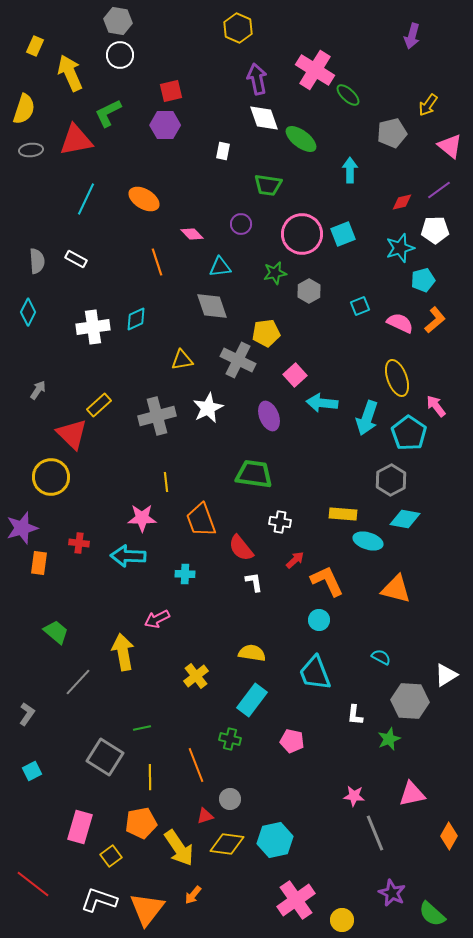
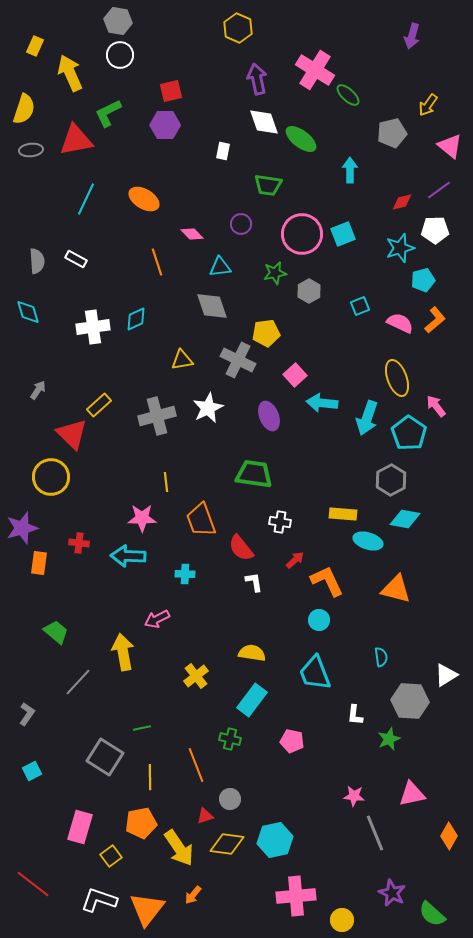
white diamond at (264, 118): moved 4 px down
cyan diamond at (28, 312): rotated 44 degrees counterclockwise
cyan semicircle at (381, 657): rotated 54 degrees clockwise
pink cross at (296, 900): moved 4 px up; rotated 30 degrees clockwise
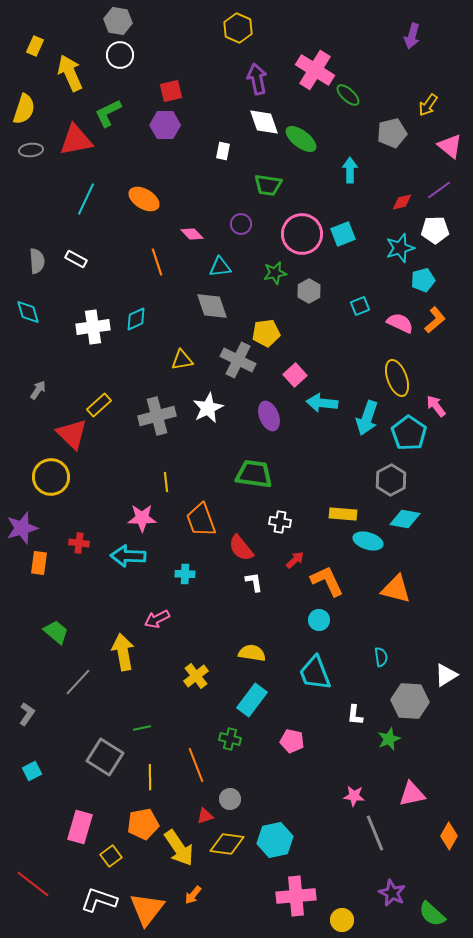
orange pentagon at (141, 823): moved 2 px right, 1 px down
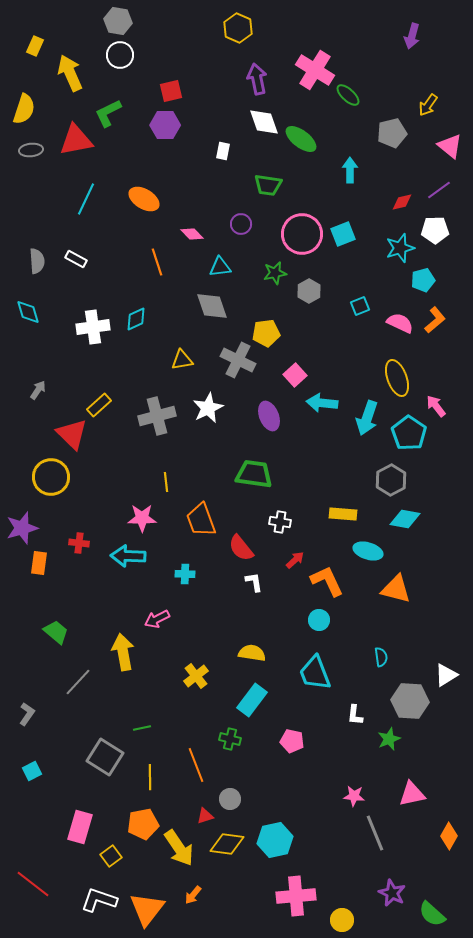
cyan ellipse at (368, 541): moved 10 px down
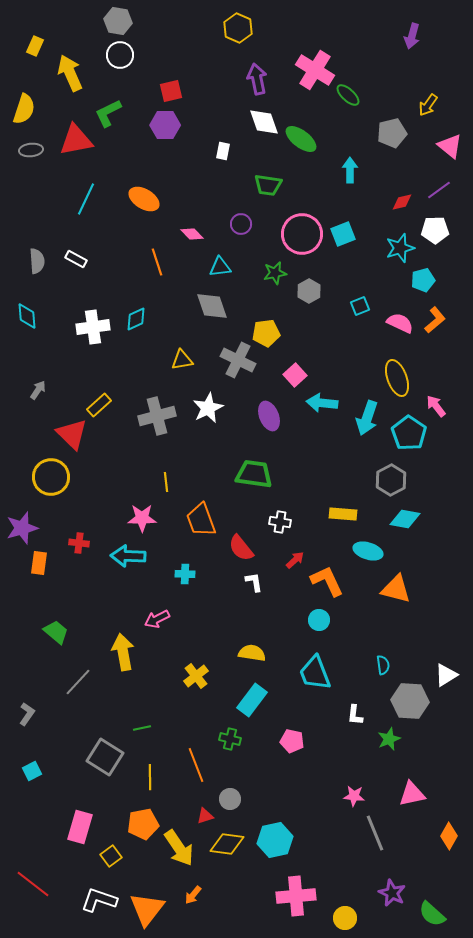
cyan diamond at (28, 312): moved 1 px left, 4 px down; rotated 12 degrees clockwise
cyan semicircle at (381, 657): moved 2 px right, 8 px down
yellow circle at (342, 920): moved 3 px right, 2 px up
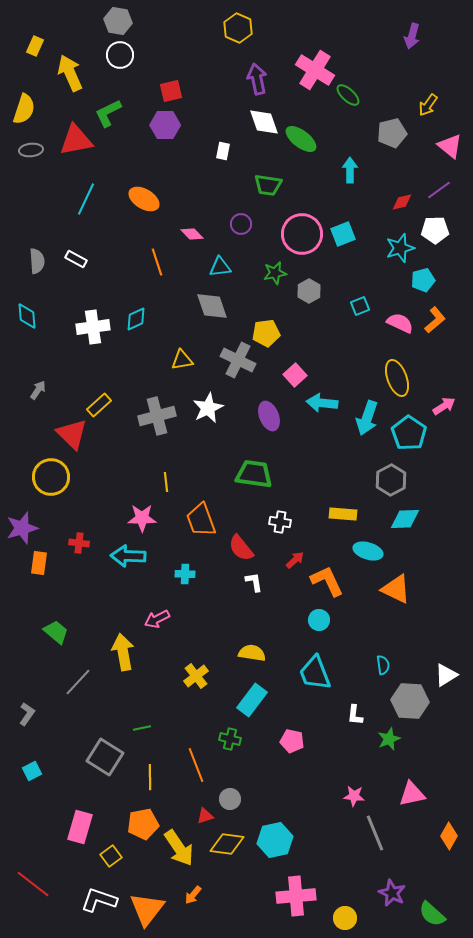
pink arrow at (436, 406): moved 8 px right; rotated 95 degrees clockwise
cyan diamond at (405, 519): rotated 12 degrees counterclockwise
orange triangle at (396, 589): rotated 12 degrees clockwise
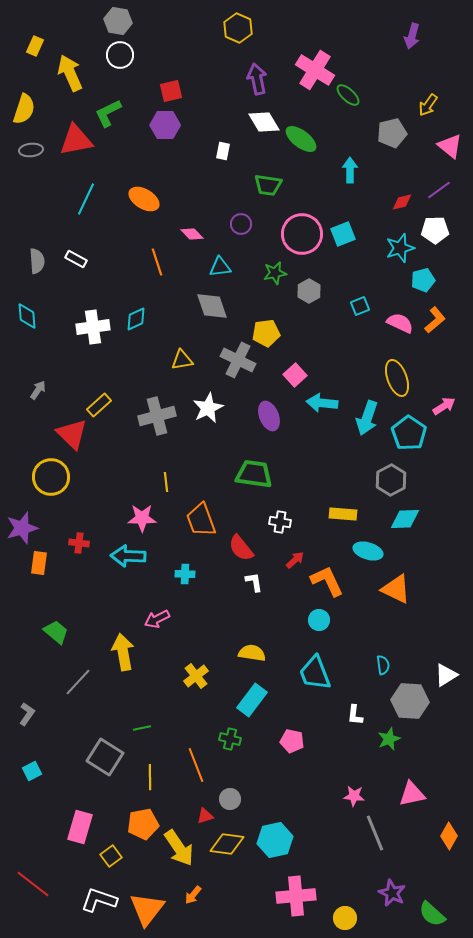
white diamond at (264, 122): rotated 12 degrees counterclockwise
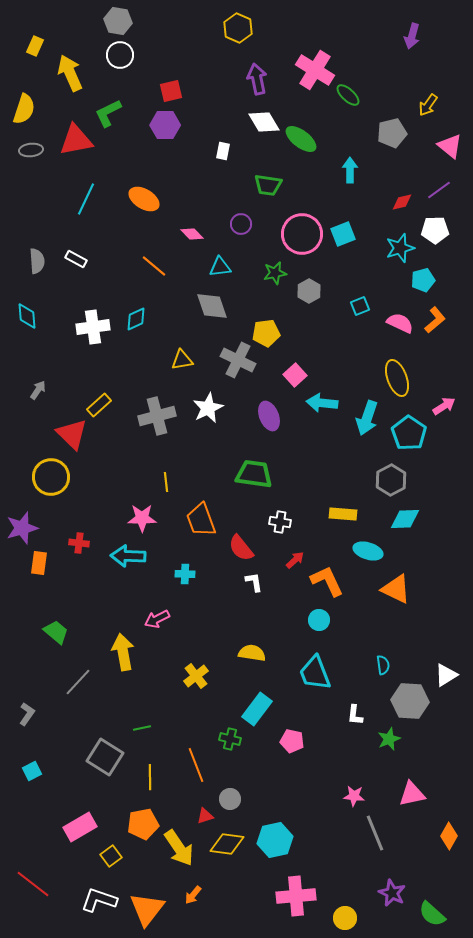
orange line at (157, 262): moved 3 px left, 4 px down; rotated 32 degrees counterclockwise
cyan rectangle at (252, 700): moved 5 px right, 9 px down
pink rectangle at (80, 827): rotated 44 degrees clockwise
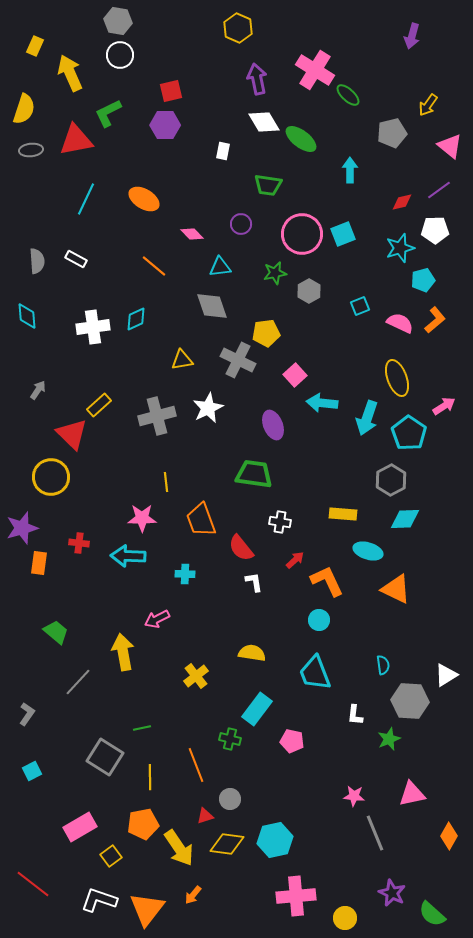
purple ellipse at (269, 416): moved 4 px right, 9 px down
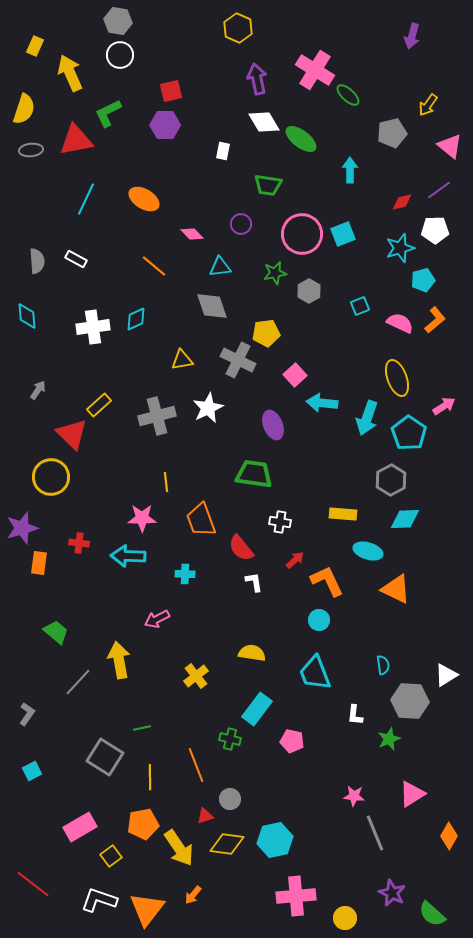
yellow arrow at (123, 652): moved 4 px left, 8 px down
pink triangle at (412, 794): rotated 20 degrees counterclockwise
